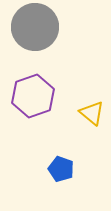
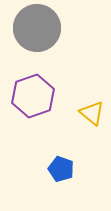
gray circle: moved 2 px right, 1 px down
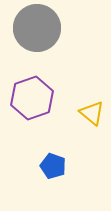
purple hexagon: moved 1 px left, 2 px down
blue pentagon: moved 8 px left, 3 px up
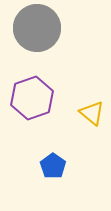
blue pentagon: rotated 15 degrees clockwise
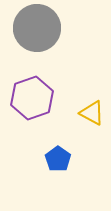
yellow triangle: rotated 12 degrees counterclockwise
blue pentagon: moved 5 px right, 7 px up
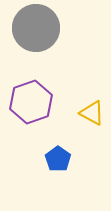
gray circle: moved 1 px left
purple hexagon: moved 1 px left, 4 px down
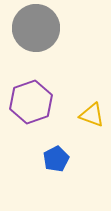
yellow triangle: moved 2 px down; rotated 8 degrees counterclockwise
blue pentagon: moved 2 px left; rotated 10 degrees clockwise
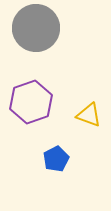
yellow triangle: moved 3 px left
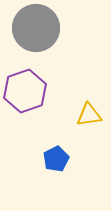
purple hexagon: moved 6 px left, 11 px up
yellow triangle: rotated 28 degrees counterclockwise
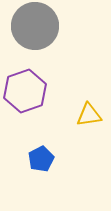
gray circle: moved 1 px left, 2 px up
blue pentagon: moved 15 px left
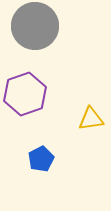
purple hexagon: moved 3 px down
yellow triangle: moved 2 px right, 4 px down
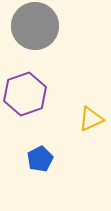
yellow triangle: rotated 16 degrees counterclockwise
blue pentagon: moved 1 px left
